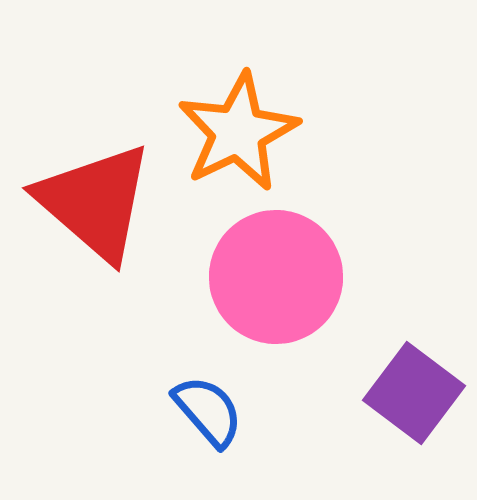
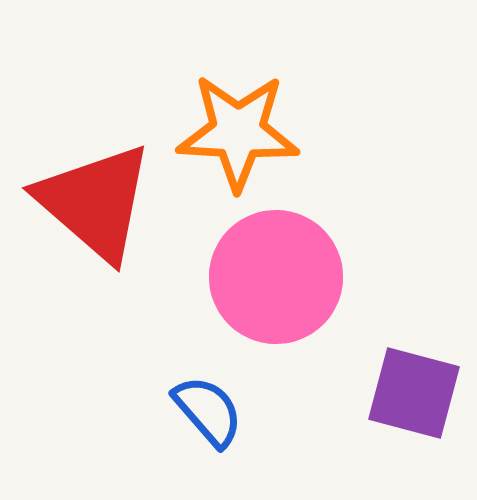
orange star: rotated 29 degrees clockwise
purple square: rotated 22 degrees counterclockwise
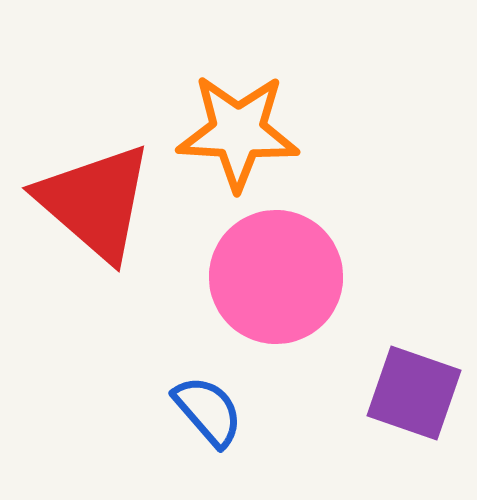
purple square: rotated 4 degrees clockwise
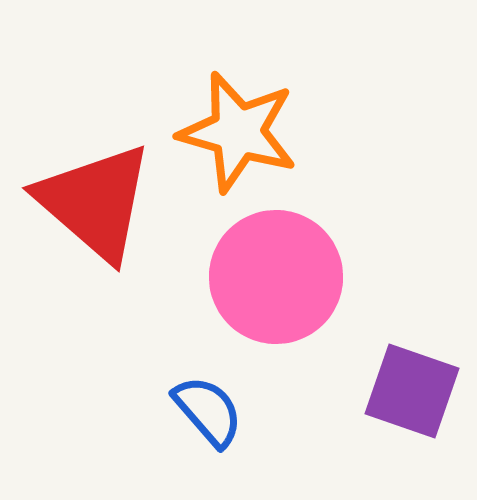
orange star: rotated 13 degrees clockwise
purple square: moved 2 px left, 2 px up
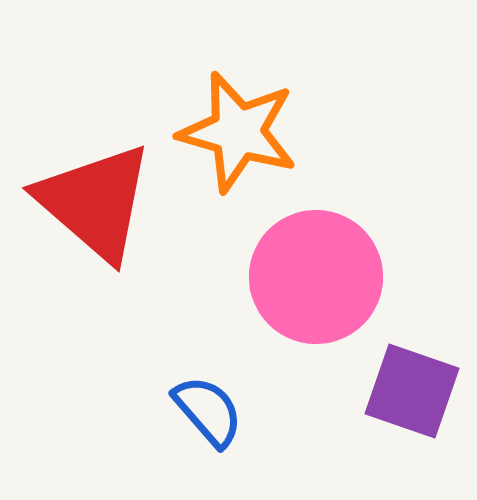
pink circle: moved 40 px right
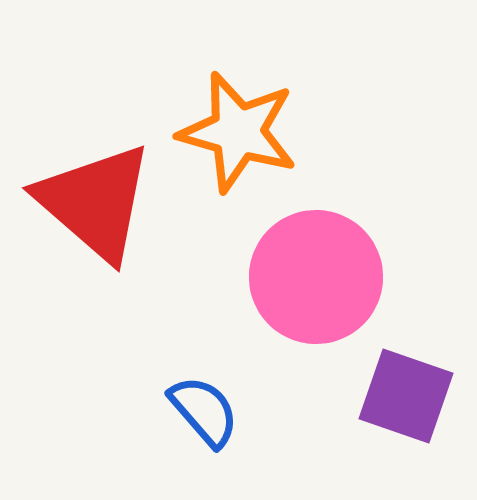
purple square: moved 6 px left, 5 px down
blue semicircle: moved 4 px left
